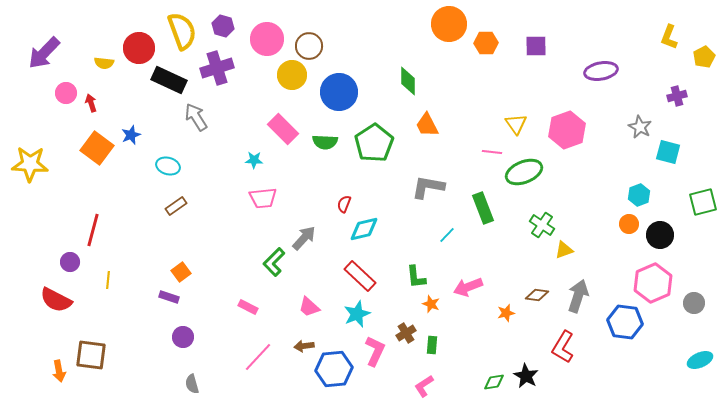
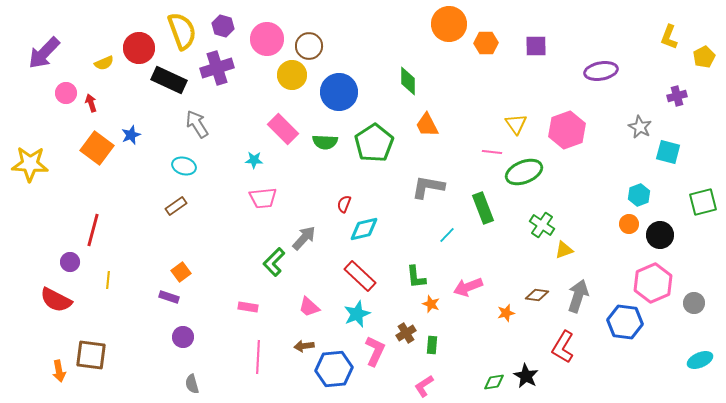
yellow semicircle at (104, 63): rotated 30 degrees counterclockwise
gray arrow at (196, 117): moved 1 px right, 7 px down
cyan ellipse at (168, 166): moved 16 px right
pink rectangle at (248, 307): rotated 18 degrees counterclockwise
pink line at (258, 357): rotated 40 degrees counterclockwise
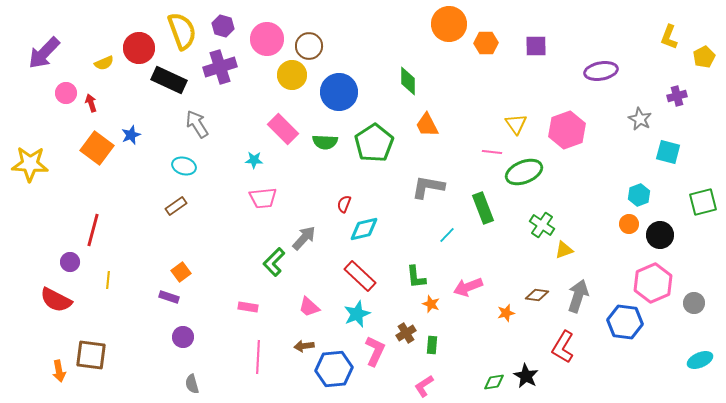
purple cross at (217, 68): moved 3 px right, 1 px up
gray star at (640, 127): moved 8 px up
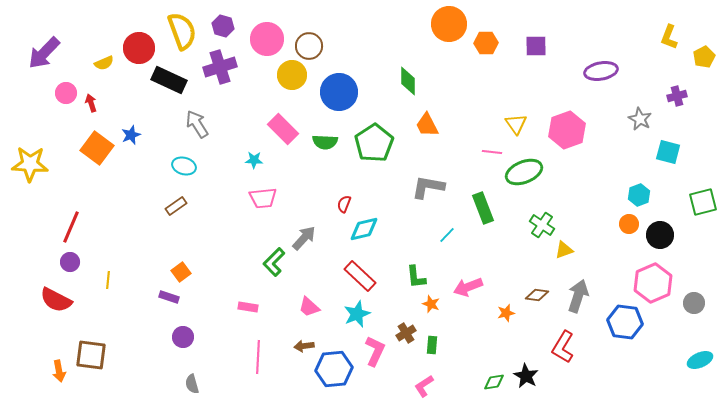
red line at (93, 230): moved 22 px left, 3 px up; rotated 8 degrees clockwise
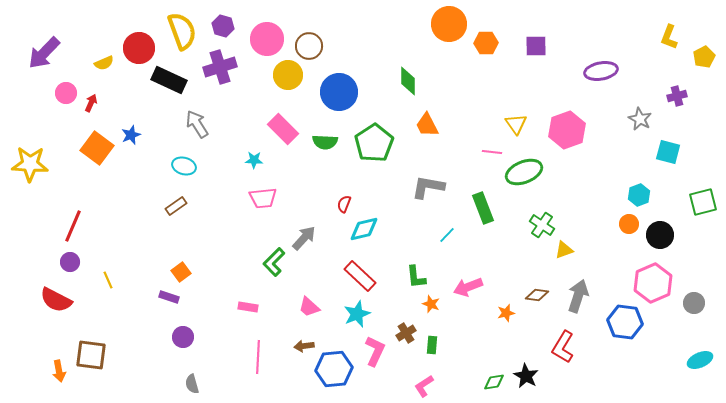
yellow circle at (292, 75): moved 4 px left
red arrow at (91, 103): rotated 42 degrees clockwise
red line at (71, 227): moved 2 px right, 1 px up
yellow line at (108, 280): rotated 30 degrees counterclockwise
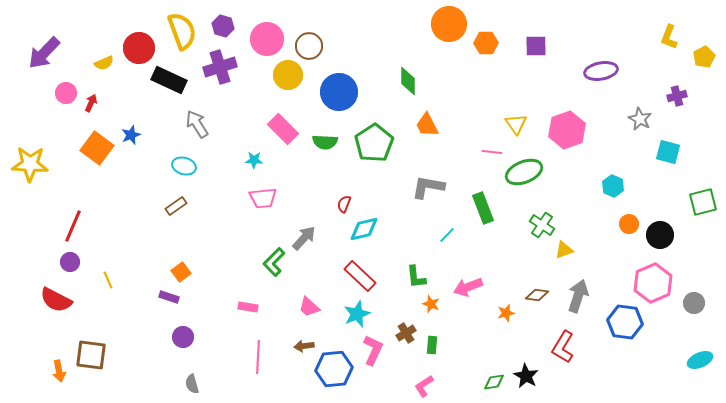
cyan hexagon at (639, 195): moved 26 px left, 9 px up; rotated 15 degrees counterclockwise
pink L-shape at (375, 351): moved 2 px left, 1 px up
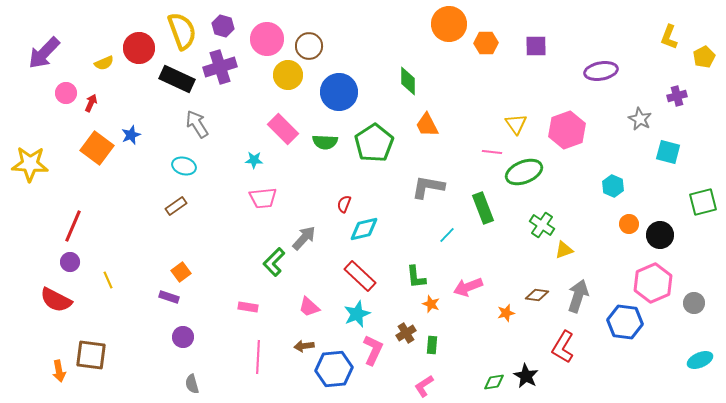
black rectangle at (169, 80): moved 8 px right, 1 px up
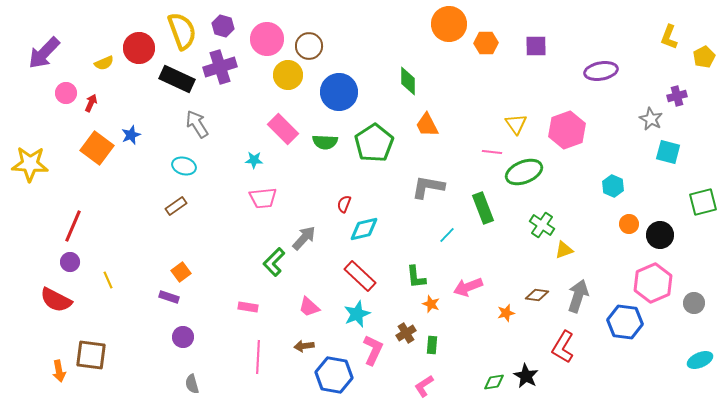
gray star at (640, 119): moved 11 px right
blue hexagon at (334, 369): moved 6 px down; rotated 15 degrees clockwise
